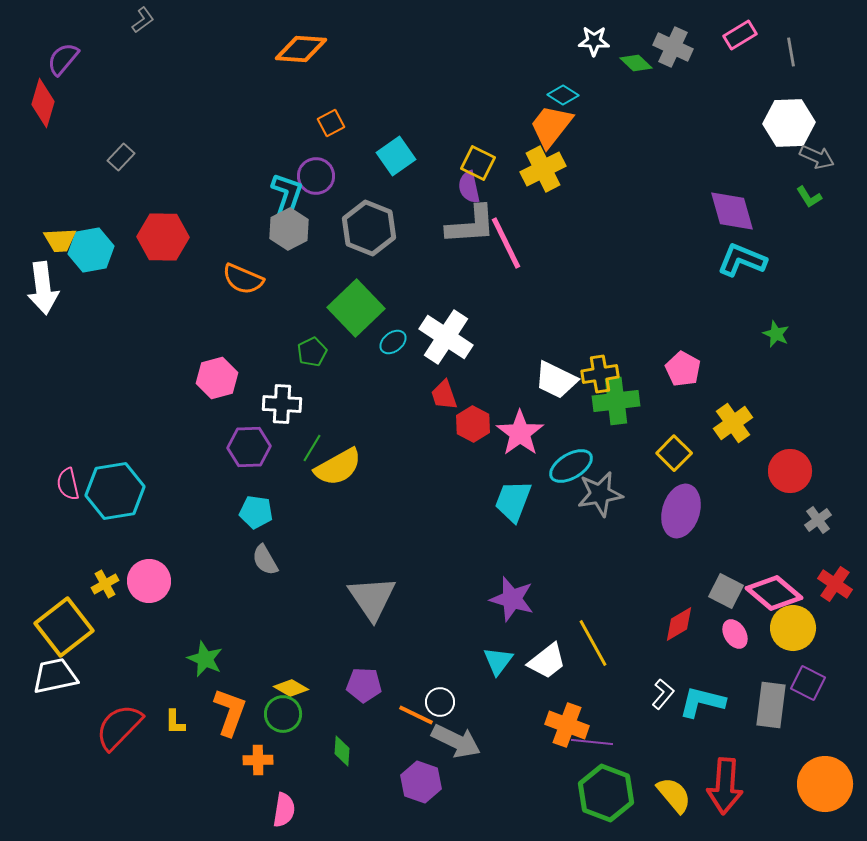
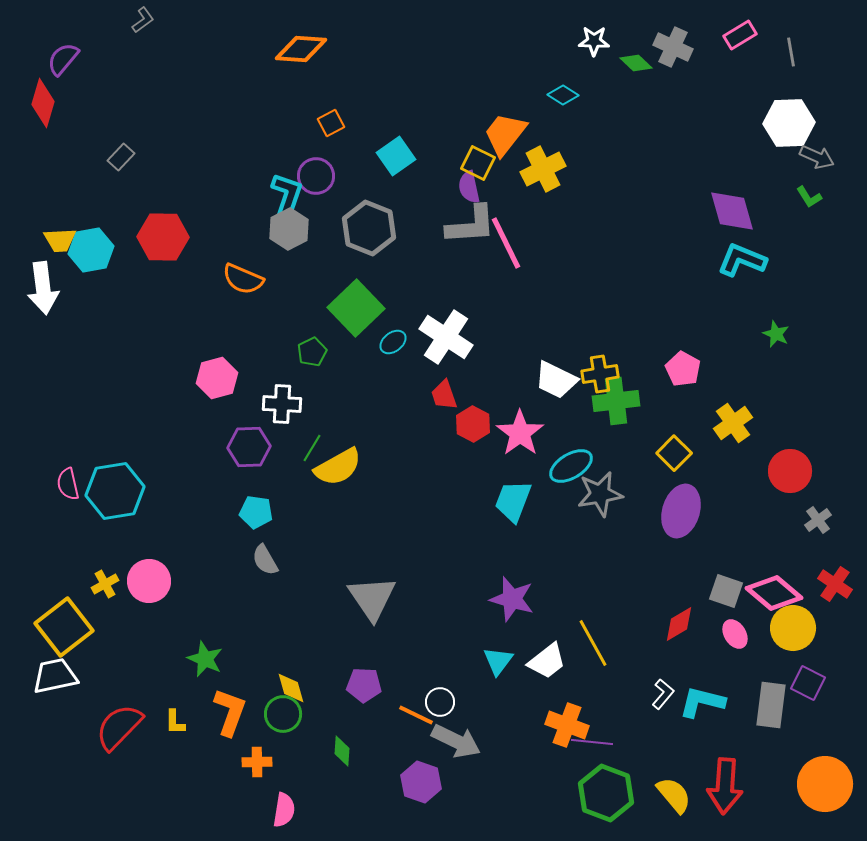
orange trapezoid at (551, 126): moved 46 px left, 8 px down
gray square at (726, 591): rotated 8 degrees counterclockwise
yellow diamond at (291, 688): rotated 44 degrees clockwise
orange cross at (258, 760): moved 1 px left, 2 px down
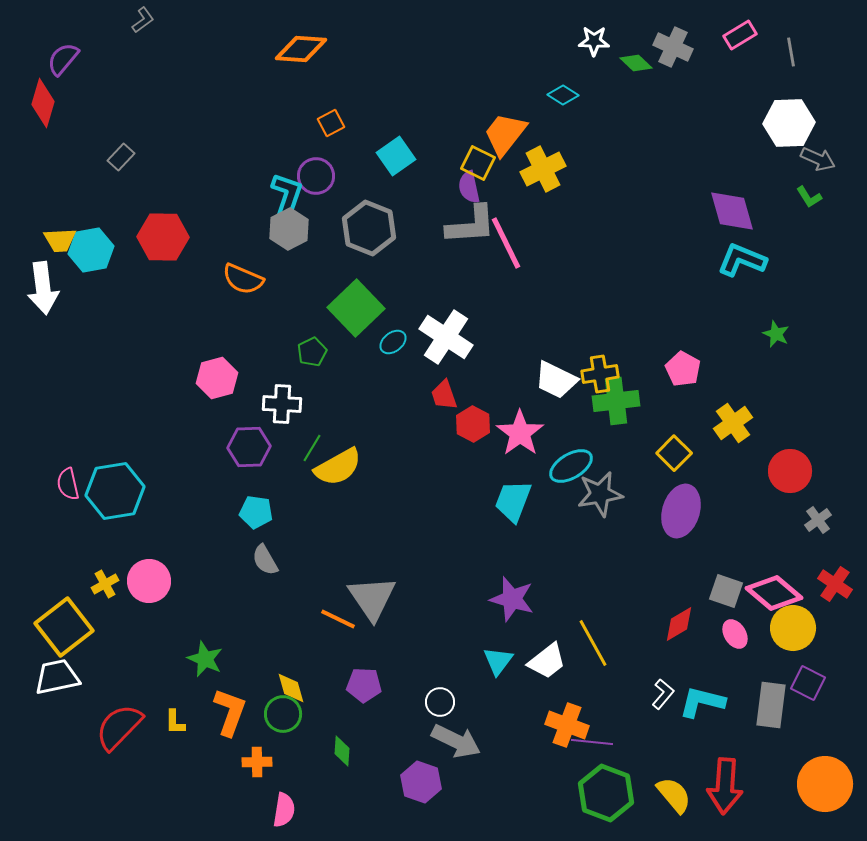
gray arrow at (817, 157): moved 1 px right, 2 px down
white trapezoid at (55, 676): moved 2 px right, 1 px down
orange line at (416, 715): moved 78 px left, 96 px up
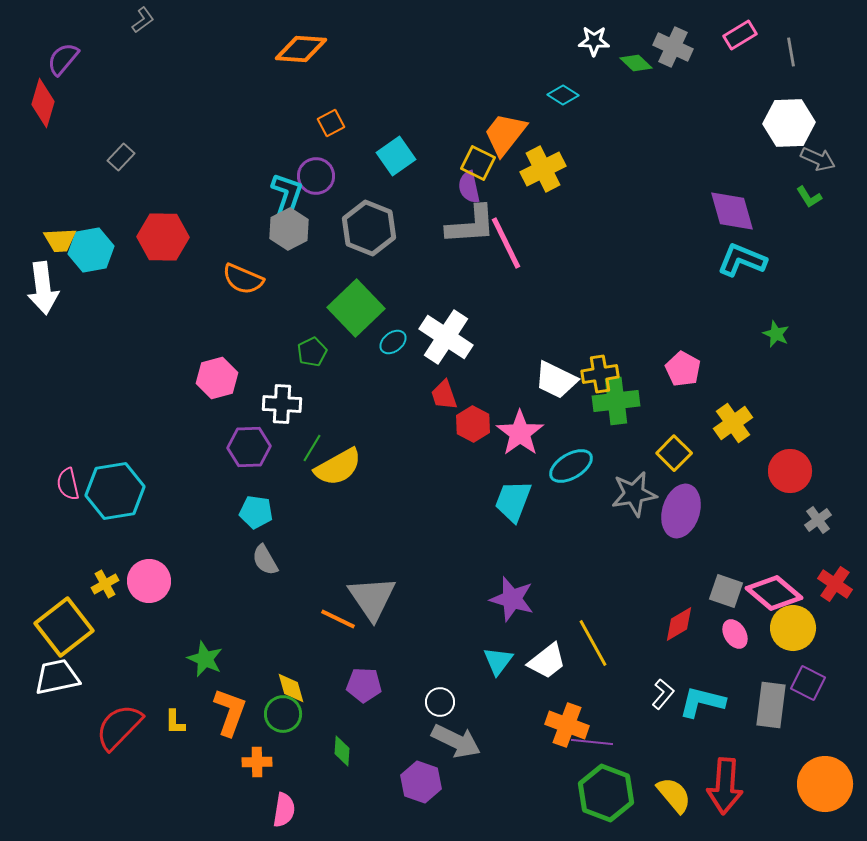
gray star at (600, 494): moved 34 px right
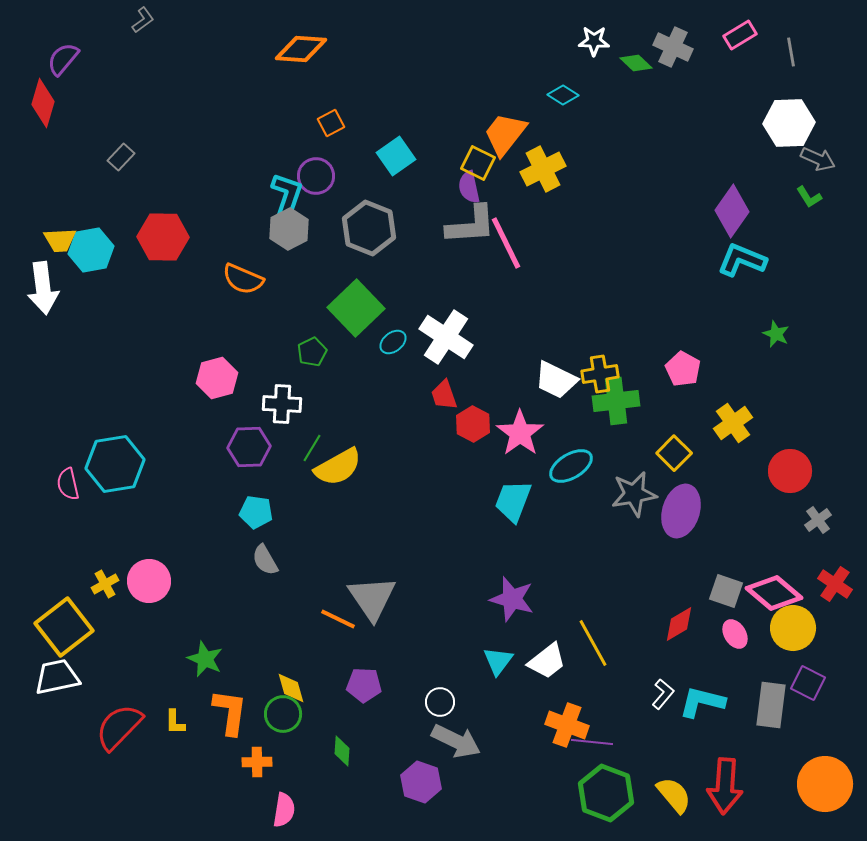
purple diamond at (732, 211): rotated 51 degrees clockwise
cyan hexagon at (115, 491): moved 27 px up
orange L-shape at (230, 712): rotated 12 degrees counterclockwise
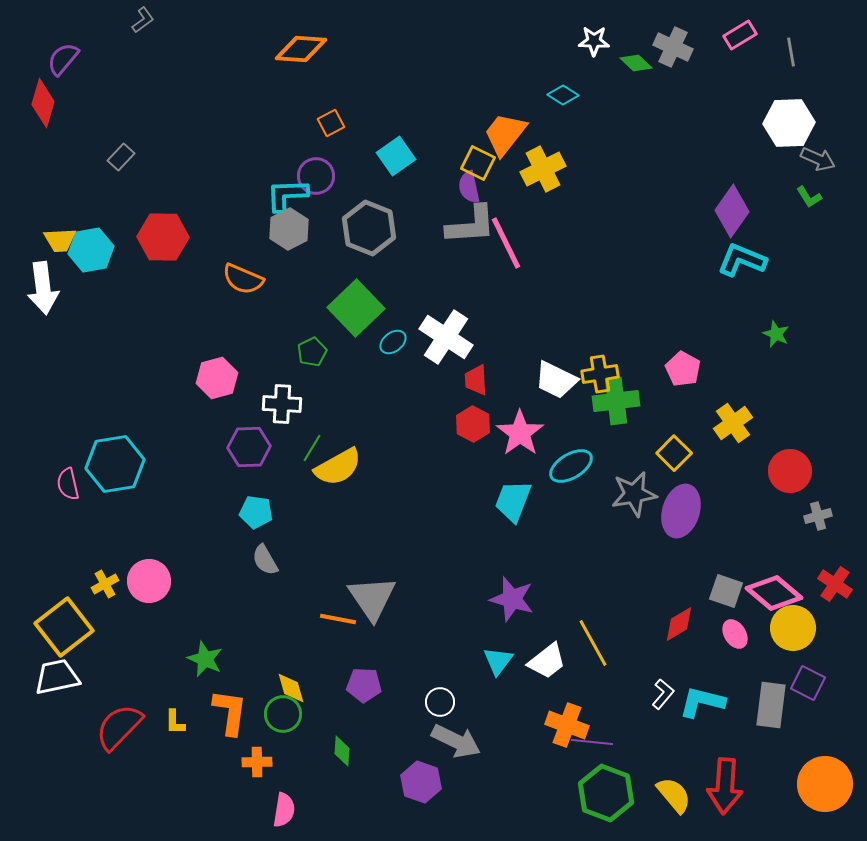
cyan L-shape at (287, 195): rotated 111 degrees counterclockwise
red trapezoid at (444, 395): moved 32 px right, 15 px up; rotated 16 degrees clockwise
gray cross at (818, 520): moved 4 px up; rotated 20 degrees clockwise
orange line at (338, 619): rotated 15 degrees counterclockwise
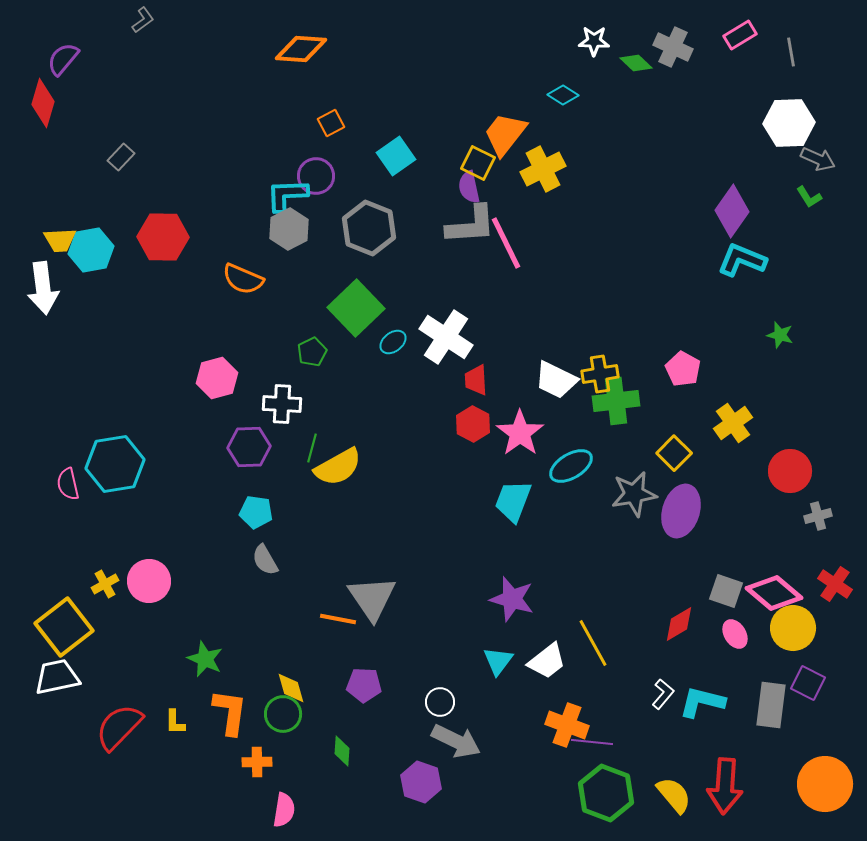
green star at (776, 334): moved 4 px right, 1 px down; rotated 8 degrees counterclockwise
green line at (312, 448): rotated 16 degrees counterclockwise
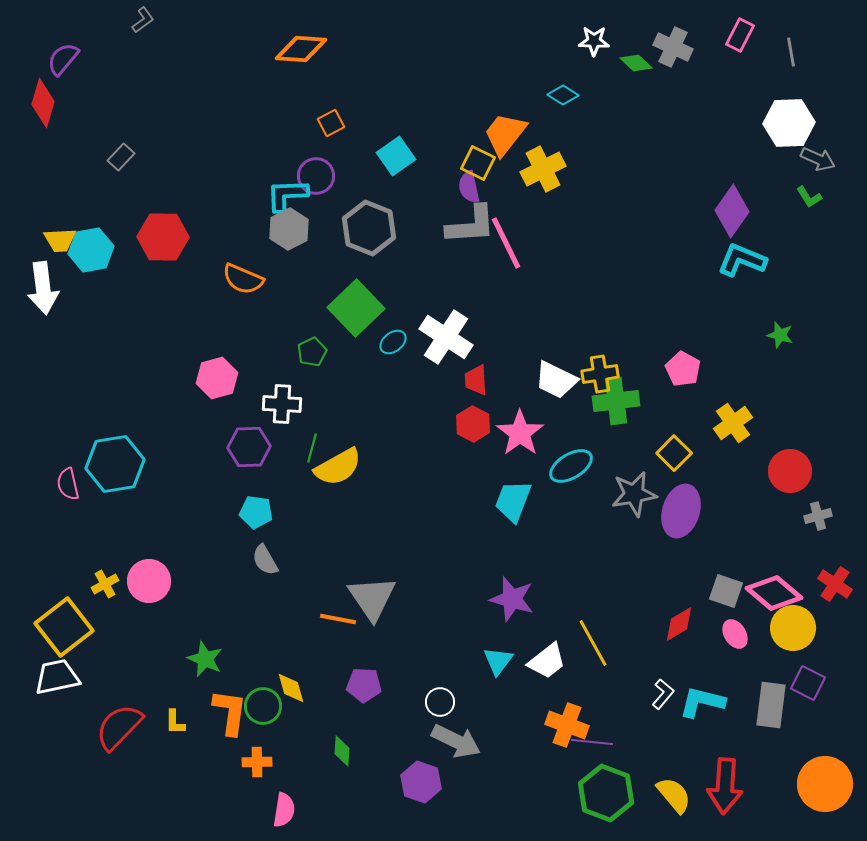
pink rectangle at (740, 35): rotated 32 degrees counterclockwise
green circle at (283, 714): moved 20 px left, 8 px up
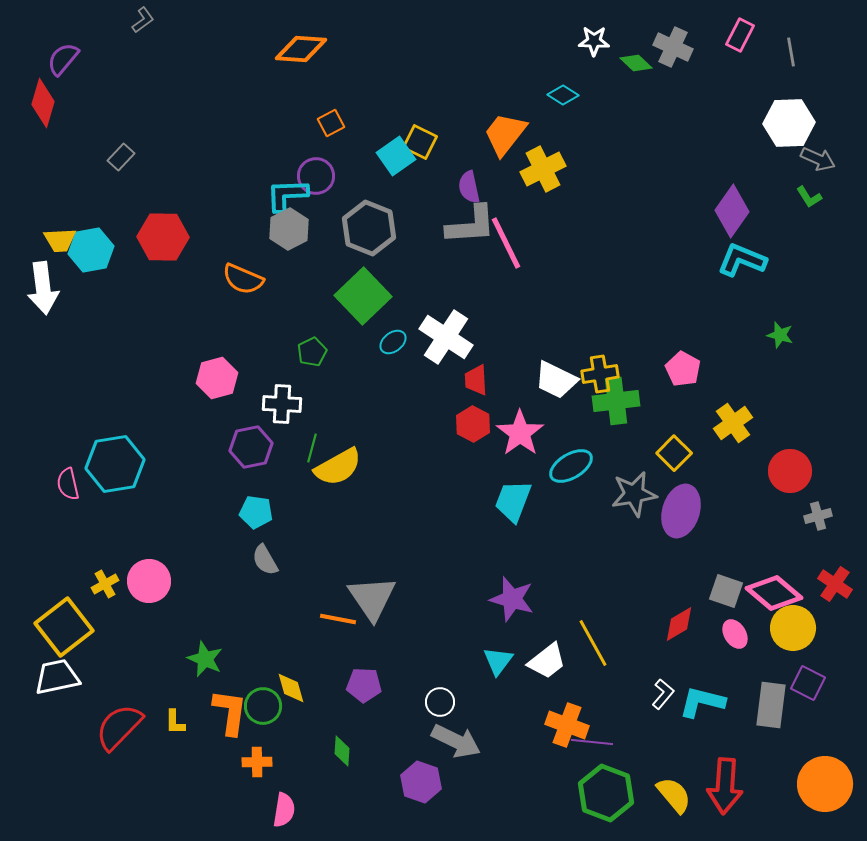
yellow square at (478, 163): moved 58 px left, 21 px up
green square at (356, 308): moved 7 px right, 12 px up
purple hexagon at (249, 447): moved 2 px right; rotated 9 degrees counterclockwise
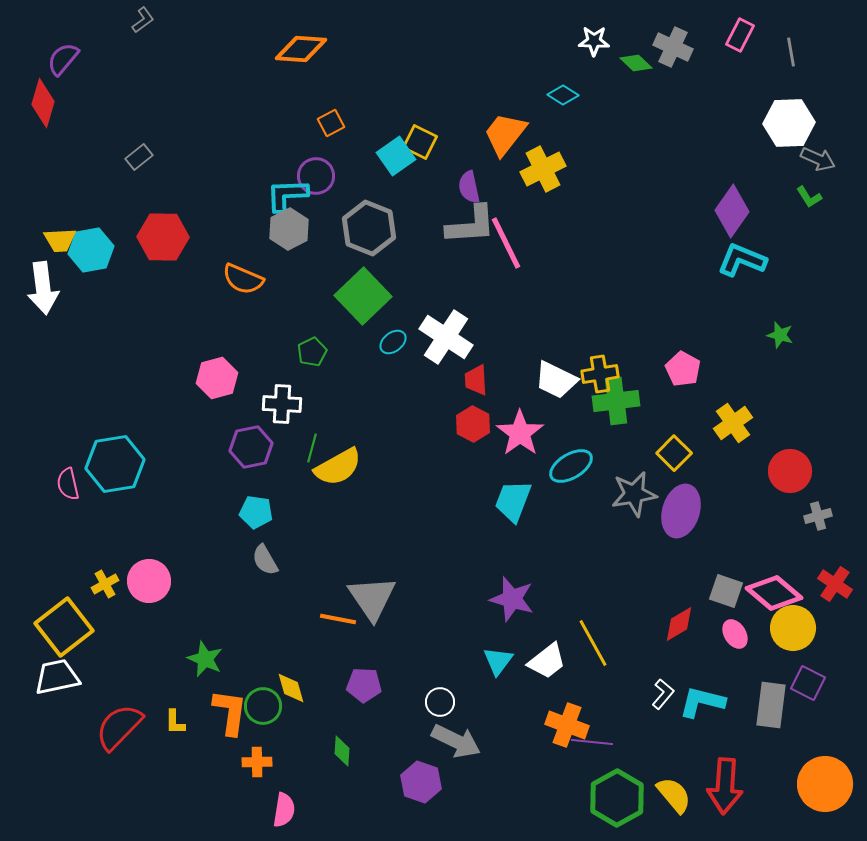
gray rectangle at (121, 157): moved 18 px right; rotated 8 degrees clockwise
green hexagon at (606, 793): moved 11 px right, 5 px down; rotated 10 degrees clockwise
